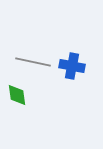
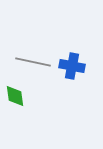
green diamond: moved 2 px left, 1 px down
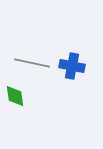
gray line: moved 1 px left, 1 px down
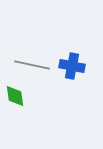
gray line: moved 2 px down
